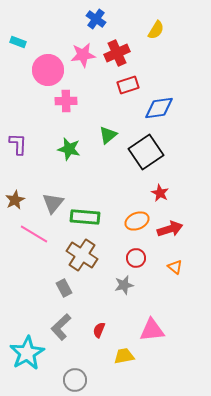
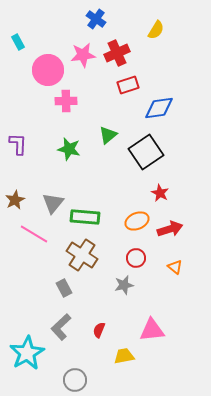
cyan rectangle: rotated 42 degrees clockwise
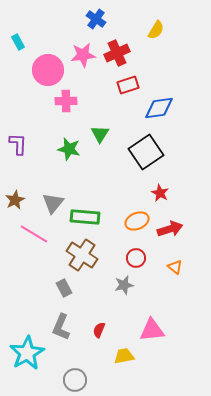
green triangle: moved 8 px left, 1 px up; rotated 18 degrees counterclockwise
gray L-shape: rotated 24 degrees counterclockwise
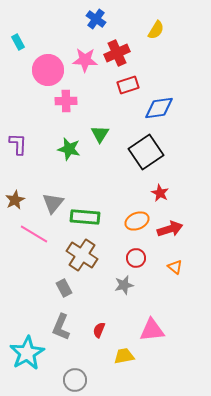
pink star: moved 2 px right, 5 px down; rotated 10 degrees clockwise
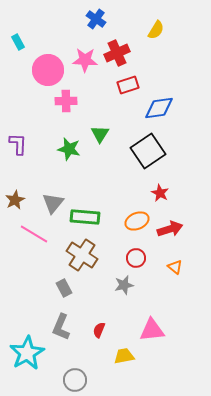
black square: moved 2 px right, 1 px up
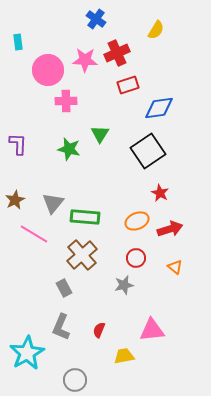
cyan rectangle: rotated 21 degrees clockwise
brown cross: rotated 16 degrees clockwise
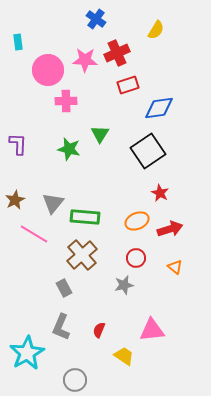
yellow trapezoid: rotated 45 degrees clockwise
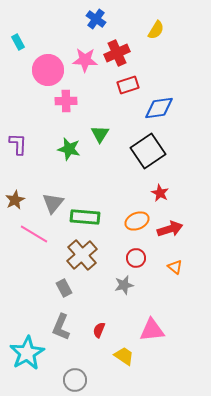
cyan rectangle: rotated 21 degrees counterclockwise
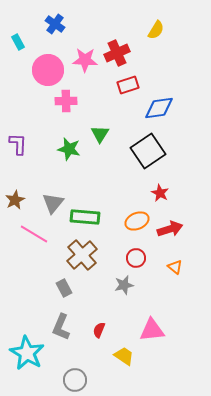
blue cross: moved 41 px left, 5 px down
cyan star: rotated 12 degrees counterclockwise
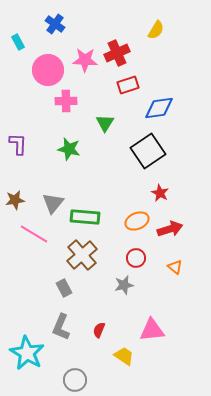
green triangle: moved 5 px right, 11 px up
brown star: rotated 18 degrees clockwise
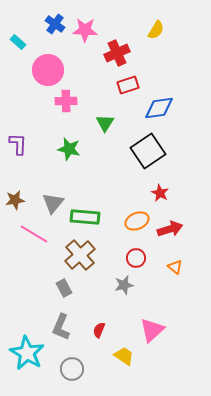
cyan rectangle: rotated 21 degrees counterclockwise
pink star: moved 30 px up
brown cross: moved 2 px left
pink triangle: rotated 36 degrees counterclockwise
gray circle: moved 3 px left, 11 px up
